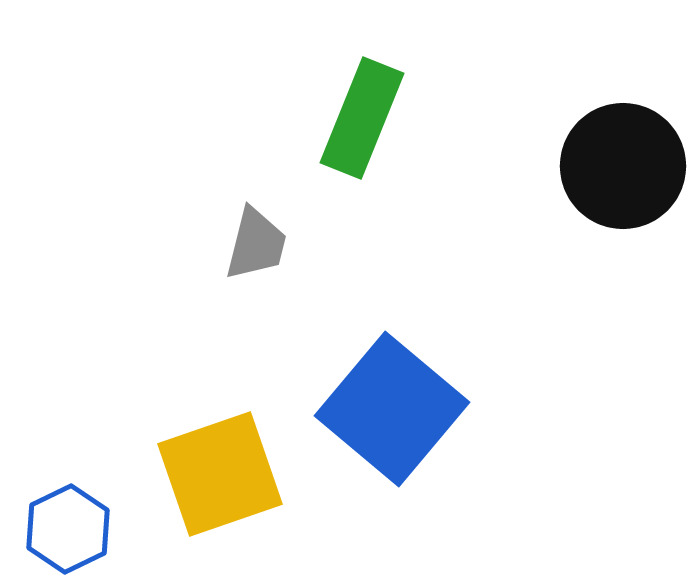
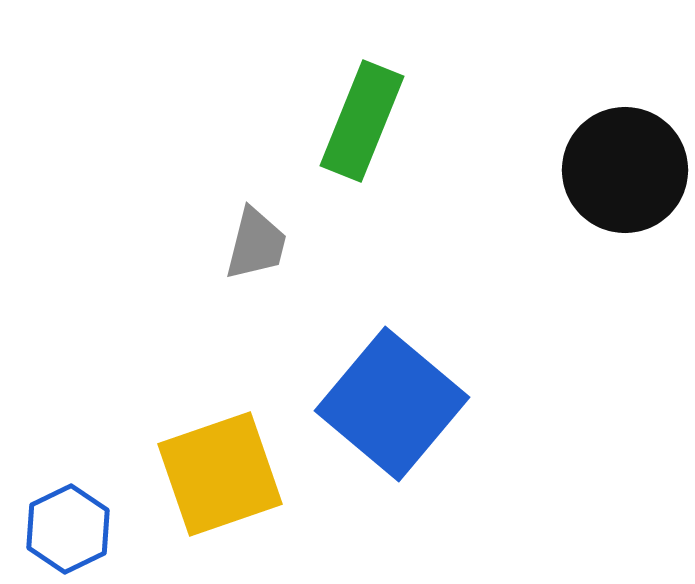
green rectangle: moved 3 px down
black circle: moved 2 px right, 4 px down
blue square: moved 5 px up
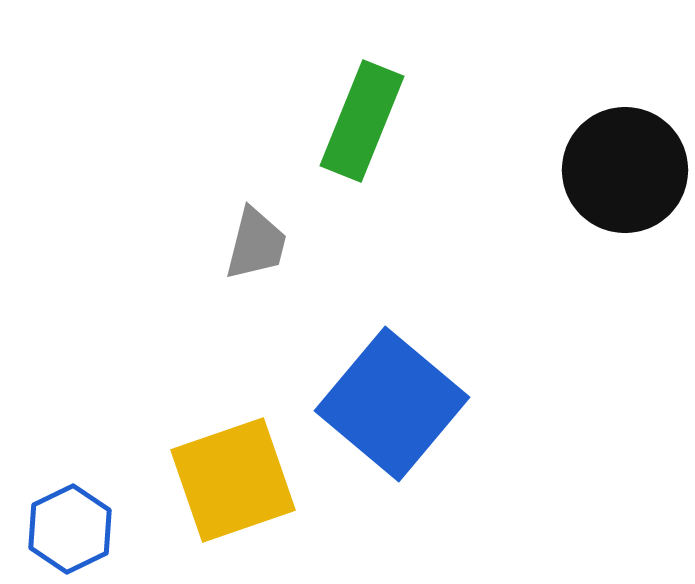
yellow square: moved 13 px right, 6 px down
blue hexagon: moved 2 px right
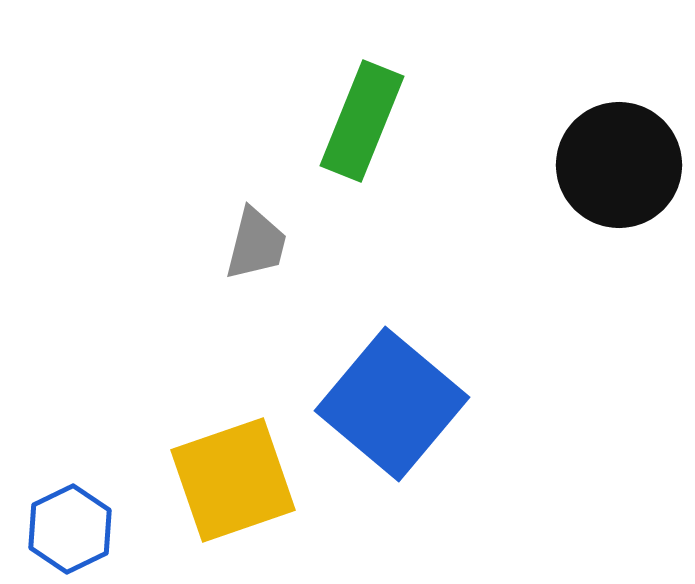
black circle: moved 6 px left, 5 px up
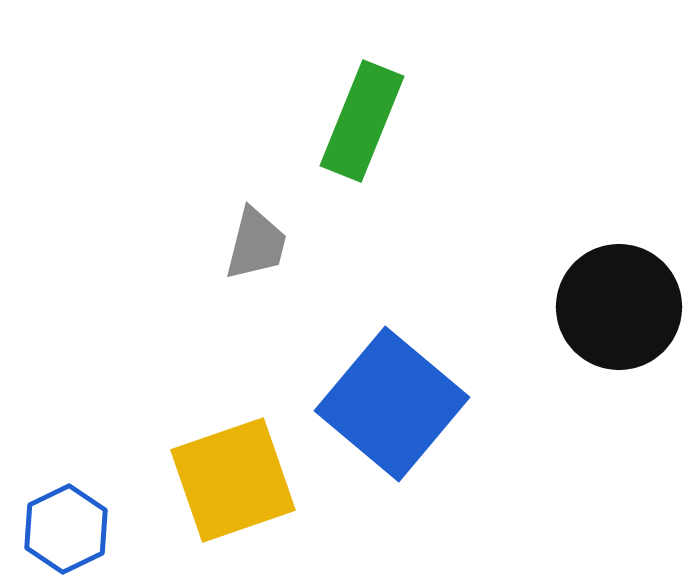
black circle: moved 142 px down
blue hexagon: moved 4 px left
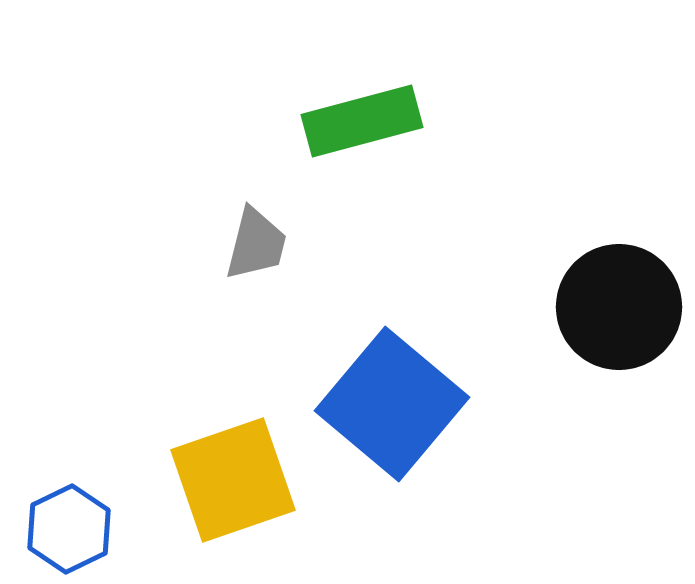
green rectangle: rotated 53 degrees clockwise
blue hexagon: moved 3 px right
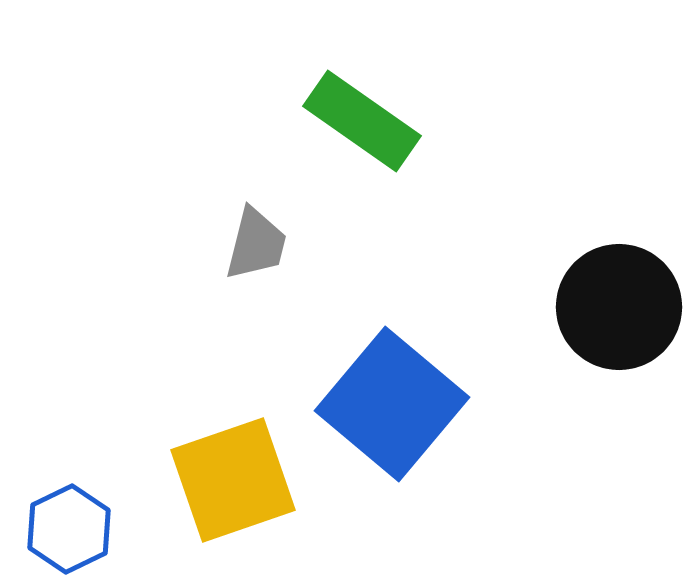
green rectangle: rotated 50 degrees clockwise
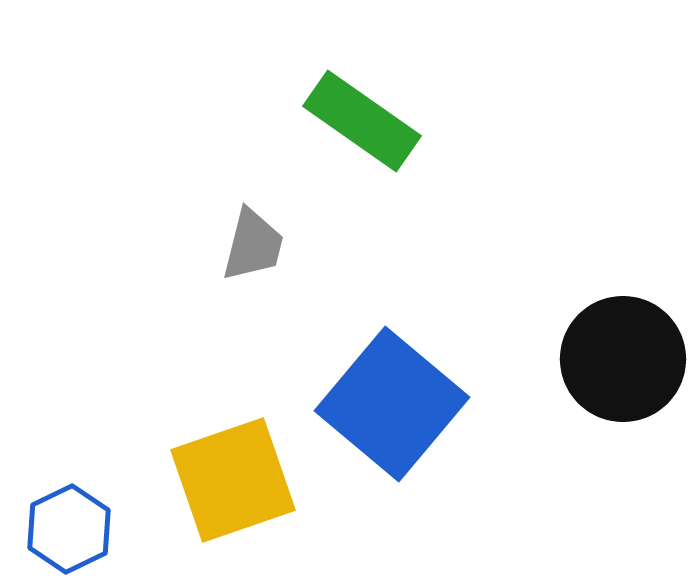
gray trapezoid: moved 3 px left, 1 px down
black circle: moved 4 px right, 52 px down
